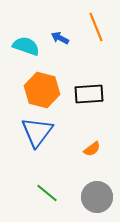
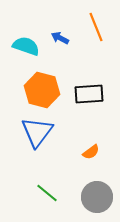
orange semicircle: moved 1 px left, 3 px down
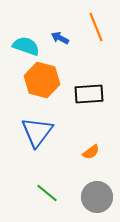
orange hexagon: moved 10 px up
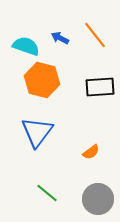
orange line: moved 1 px left, 8 px down; rotated 16 degrees counterclockwise
black rectangle: moved 11 px right, 7 px up
gray circle: moved 1 px right, 2 px down
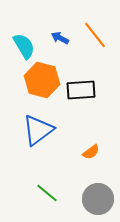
cyan semicircle: moved 2 px left; rotated 40 degrees clockwise
black rectangle: moved 19 px left, 3 px down
blue triangle: moved 1 px right, 2 px up; rotated 16 degrees clockwise
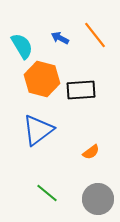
cyan semicircle: moved 2 px left
orange hexagon: moved 1 px up
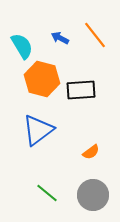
gray circle: moved 5 px left, 4 px up
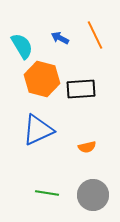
orange line: rotated 12 degrees clockwise
black rectangle: moved 1 px up
blue triangle: rotated 12 degrees clockwise
orange semicircle: moved 4 px left, 5 px up; rotated 24 degrees clockwise
green line: rotated 30 degrees counterclockwise
